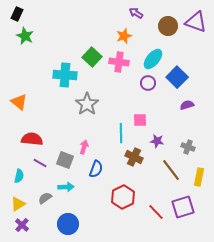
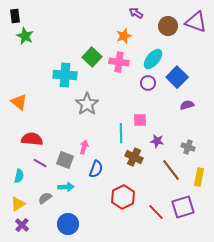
black rectangle: moved 2 px left, 2 px down; rotated 32 degrees counterclockwise
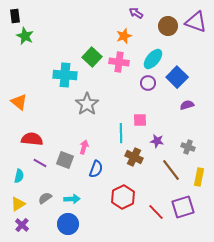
cyan arrow: moved 6 px right, 12 px down
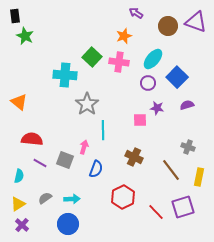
cyan line: moved 18 px left, 3 px up
purple star: moved 33 px up
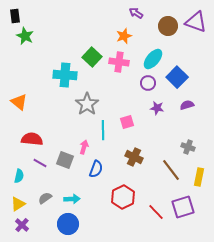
pink square: moved 13 px left, 2 px down; rotated 16 degrees counterclockwise
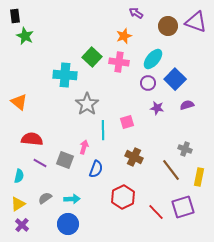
blue square: moved 2 px left, 2 px down
gray cross: moved 3 px left, 2 px down
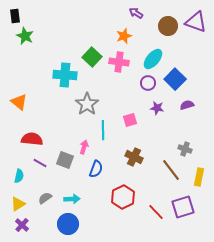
pink square: moved 3 px right, 2 px up
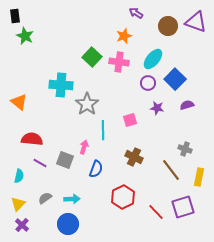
cyan cross: moved 4 px left, 10 px down
yellow triangle: rotated 14 degrees counterclockwise
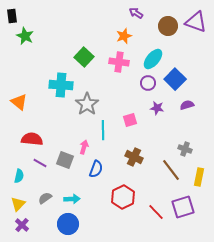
black rectangle: moved 3 px left
green square: moved 8 px left
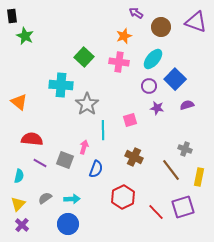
brown circle: moved 7 px left, 1 px down
purple circle: moved 1 px right, 3 px down
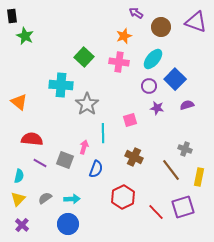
cyan line: moved 3 px down
yellow triangle: moved 5 px up
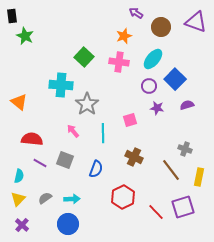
pink arrow: moved 11 px left, 16 px up; rotated 56 degrees counterclockwise
